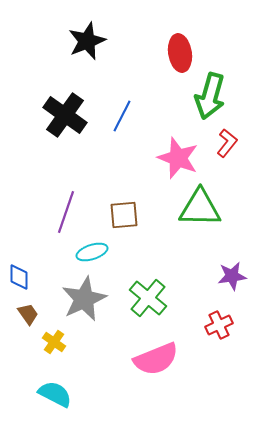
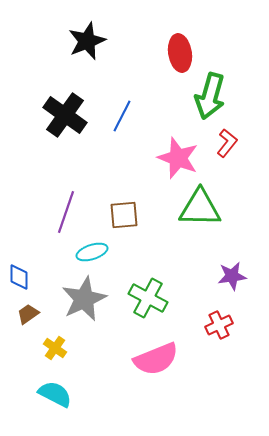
green cross: rotated 12 degrees counterclockwise
brown trapezoid: rotated 90 degrees counterclockwise
yellow cross: moved 1 px right, 6 px down
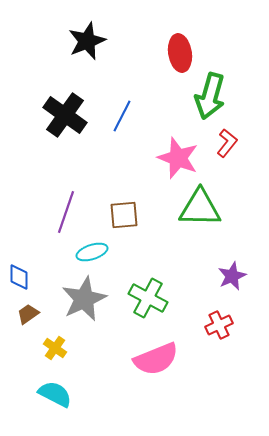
purple star: rotated 16 degrees counterclockwise
